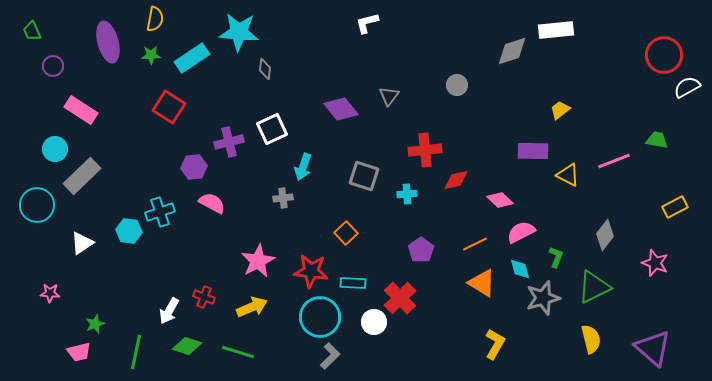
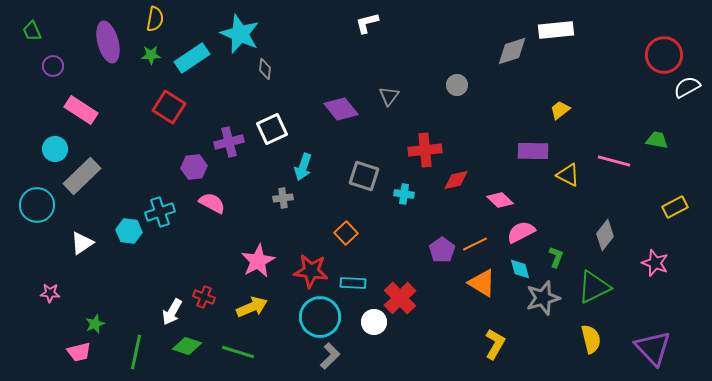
cyan star at (239, 32): moved 1 px right, 2 px down; rotated 18 degrees clockwise
pink line at (614, 161): rotated 36 degrees clockwise
cyan cross at (407, 194): moved 3 px left; rotated 12 degrees clockwise
purple pentagon at (421, 250): moved 21 px right
white arrow at (169, 311): moved 3 px right, 1 px down
purple triangle at (653, 348): rotated 6 degrees clockwise
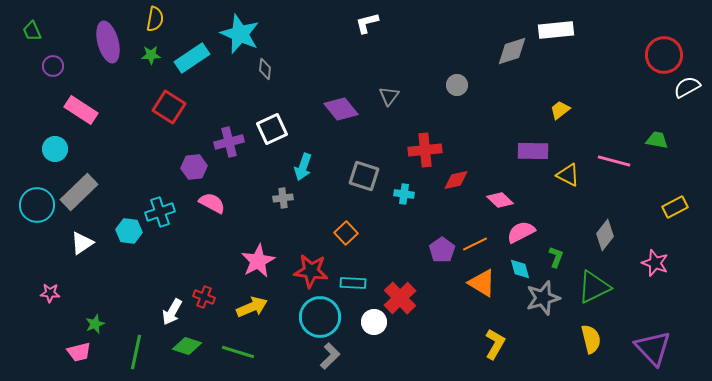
gray rectangle at (82, 176): moved 3 px left, 16 px down
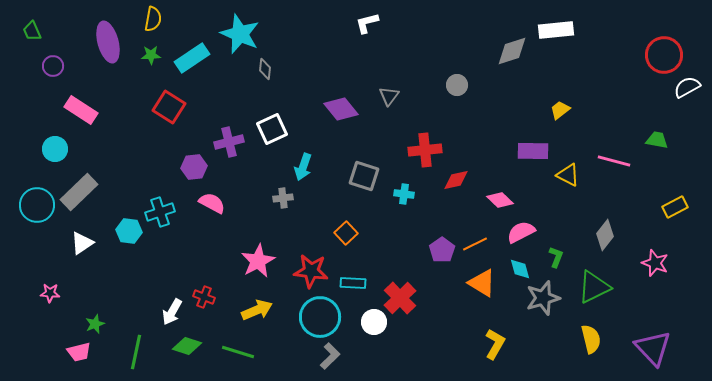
yellow semicircle at (155, 19): moved 2 px left
yellow arrow at (252, 307): moved 5 px right, 3 px down
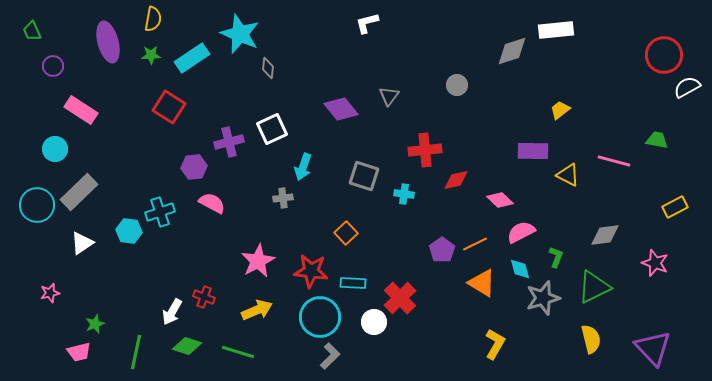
gray diamond at (265, 69): moved 3 px right, 1 px up
gray diamond at (605, 235): rotated 44 degrees clockwise
pink star at (50, 293): rotated 18 degrees counterclockwise
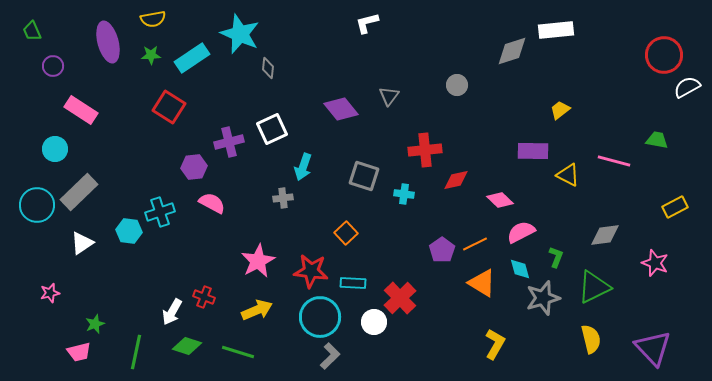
yellow semicircle at (153, 19): rotated 70 degrees clockwise
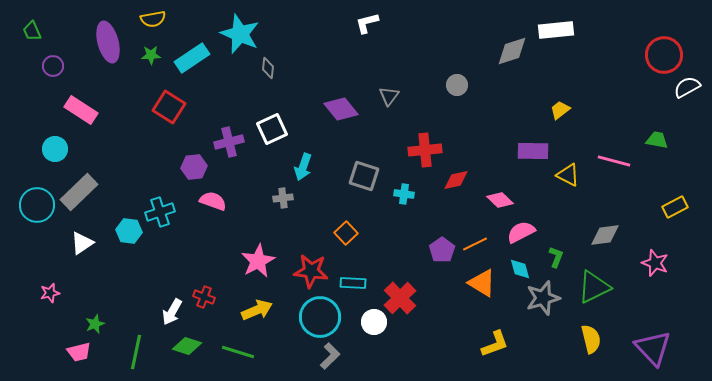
pink semicircle at (212, 203): moved 1 px right, 2 px up; rotated 8 degrees counterclockwise
yellow L-shape at (495, 344): rotated 40 degrees clockwise
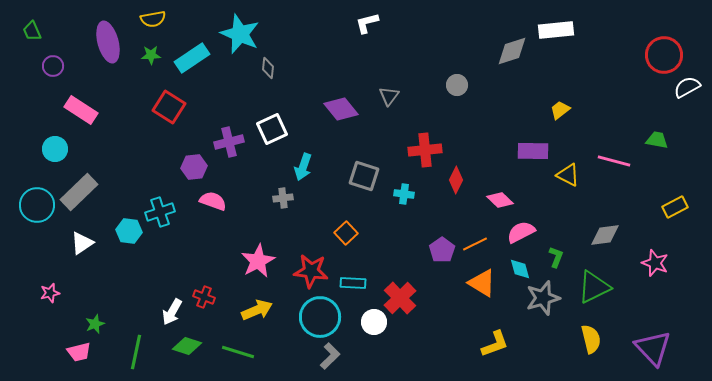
red diamond at (456, 180): rotated 52 degrees counterclockwise
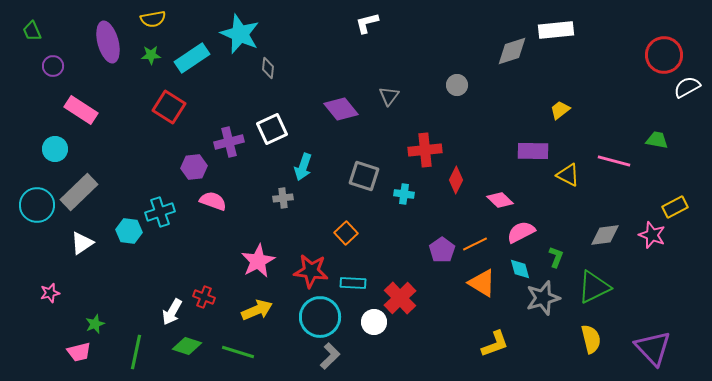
pink star at (655, 263): moved 3 px left, 28 px up
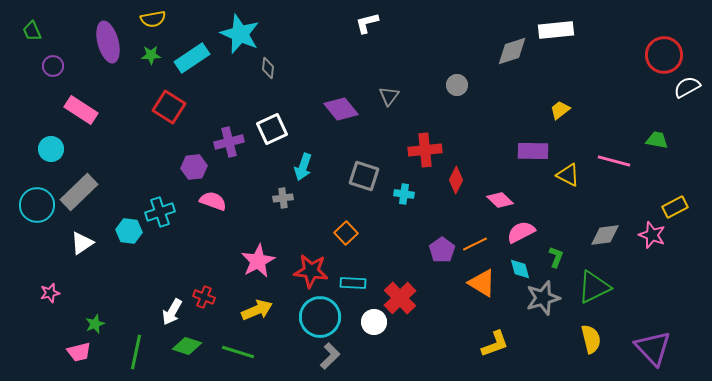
cyan circle at (55, 149): moved 4 px left
